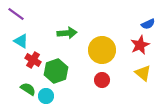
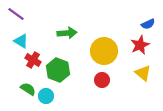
yellow circle: moved 2 px right, 1 px down
green hexagon: moved 2 px right, 1 px up; rotated 20 degrees counterclockwise
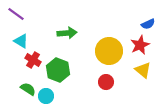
yellow circle: moved 5 px right
yellow triangle: moved 3 px up
red circle: moved 4 px right, 2 px down
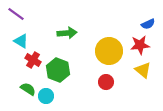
red star: rotated 18 degrees clockwise
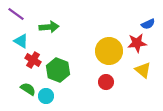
green arrow: moved 18 px left, 6 px up
red star: moved 3 px left, 2 px up
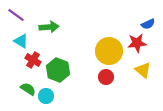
purple line: moved 1 px down
red circle: moved 5 px up
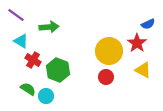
red star: rotated 30 degrees counterclockwise
yellow triangle: rotated 12 degrees counterclockwise
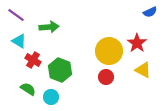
blue semicircle: moved 2 px right, 12 px up
cyan triangle: moved 2 px left
green hexagon: moved 2 px right
cyan circle: moved 5 px right, 1 px down
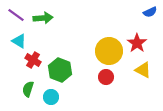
green arrow: moved 6 px left, 9 px up
green semicircle: rotated 105 degrees counterclockwise
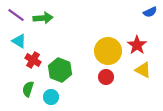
red star: moved 2 px down
yellow circle: moved 1 px left
